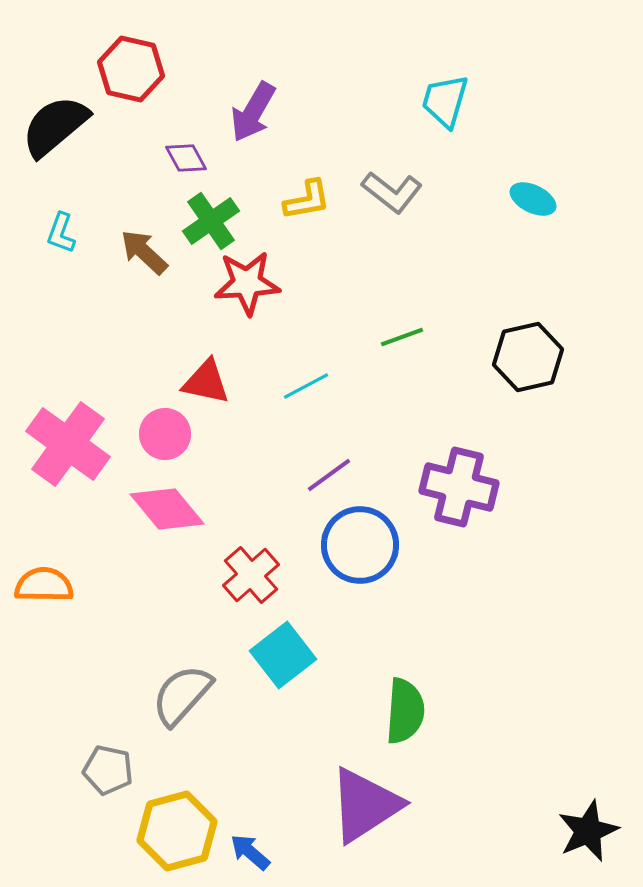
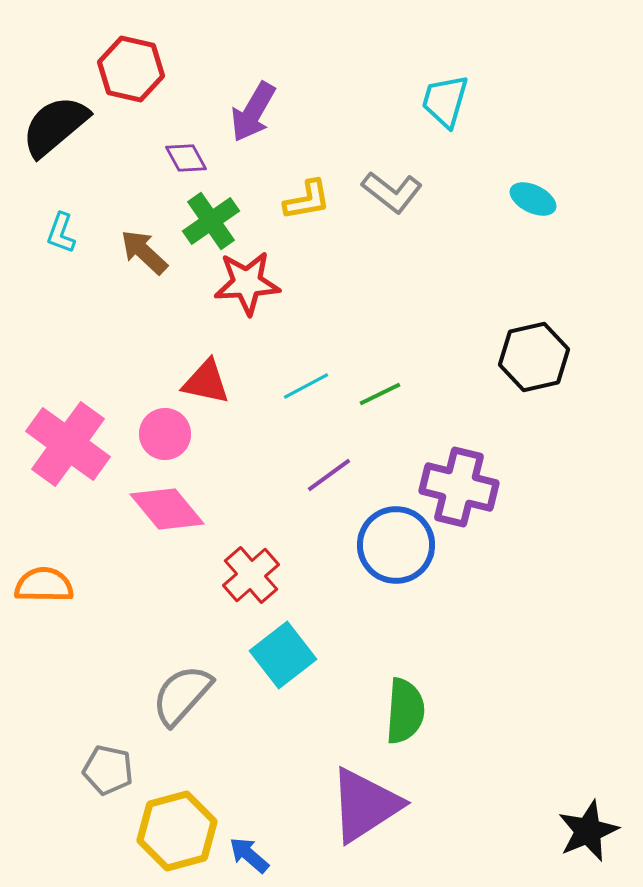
green line: moved 22 px left, 57 px down; rotated 6 degrees counterclockwise
black hexagon: moved 6 px right
blue circle: moved 36 px right
blue arrow: moved 1 px left, 3 px down
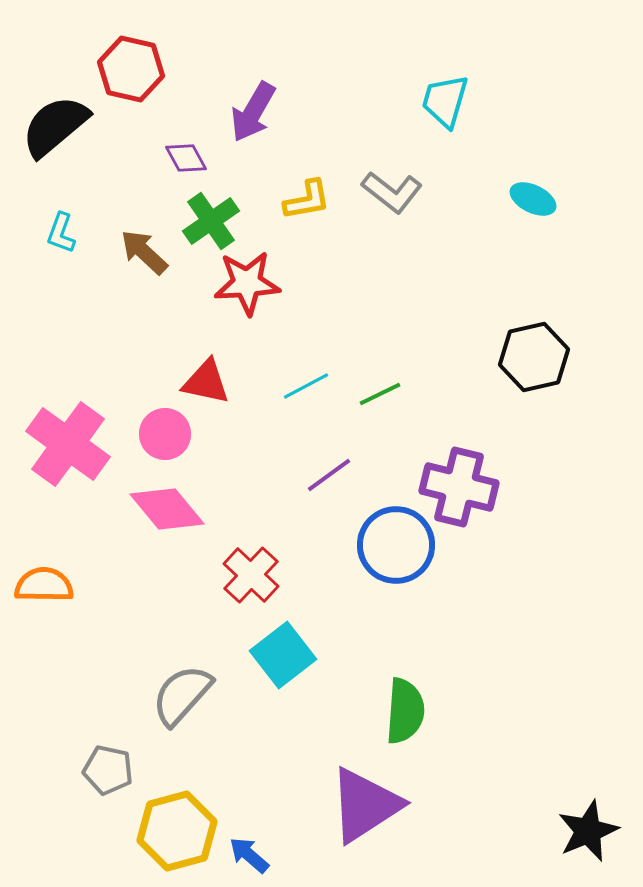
red cross: rotated 6 degrees counterclockwise
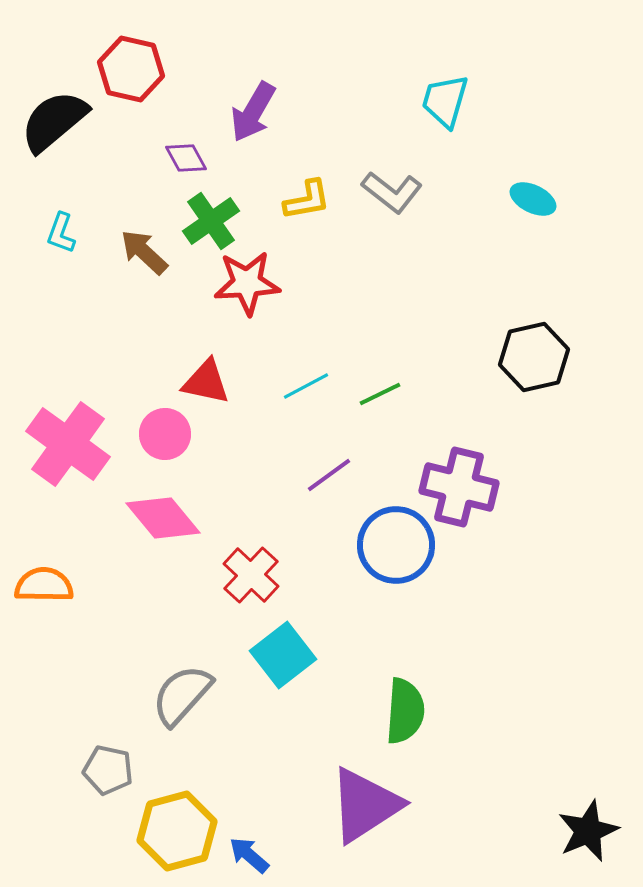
black semicircle: moved 1 px left, 5 px up
pink diamond: moved 4 px left, 9 px down
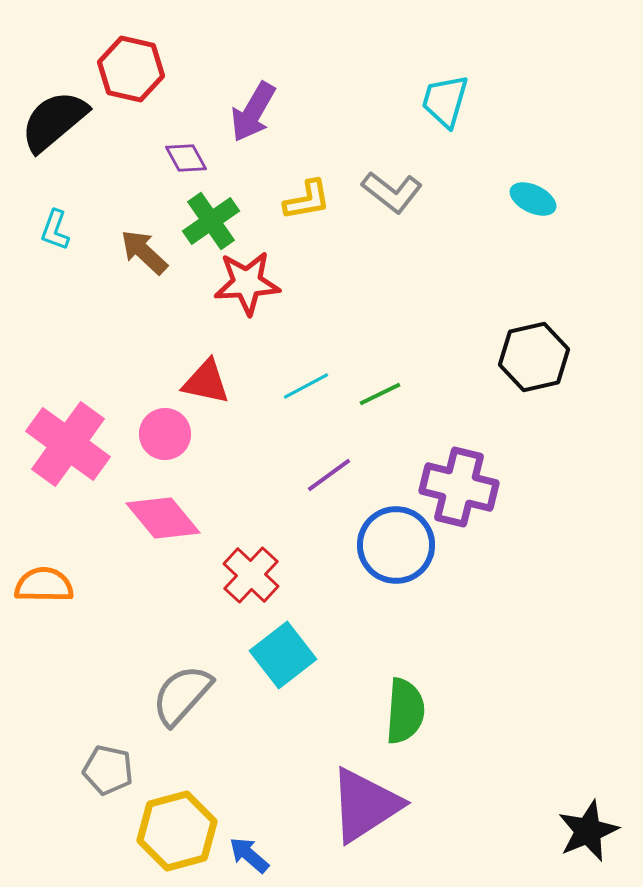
cyan L-shape: moved 6 px left, 3 px up
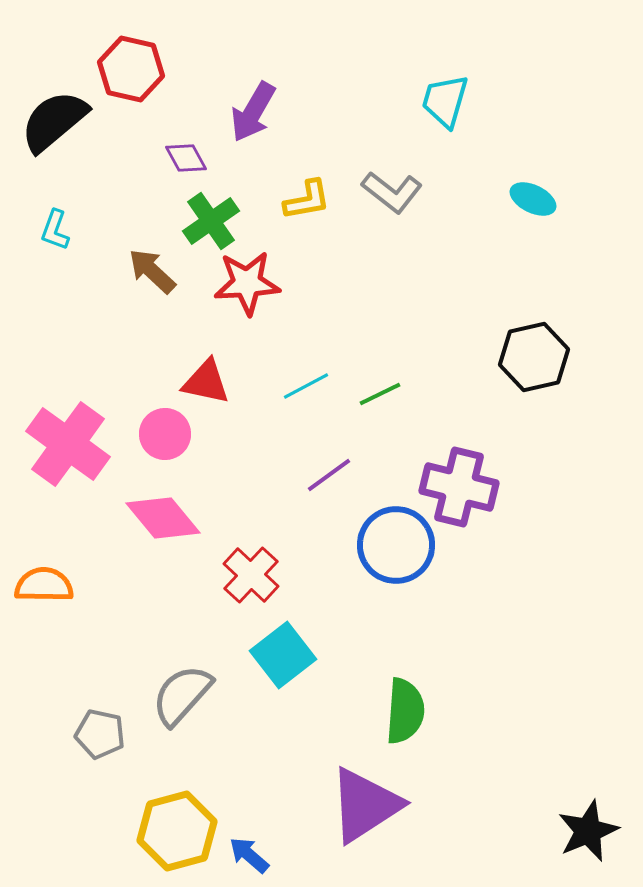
brown arrow: moved 8 px right, 19 px down
gray pentagon: moved 8 px left, 36 px up
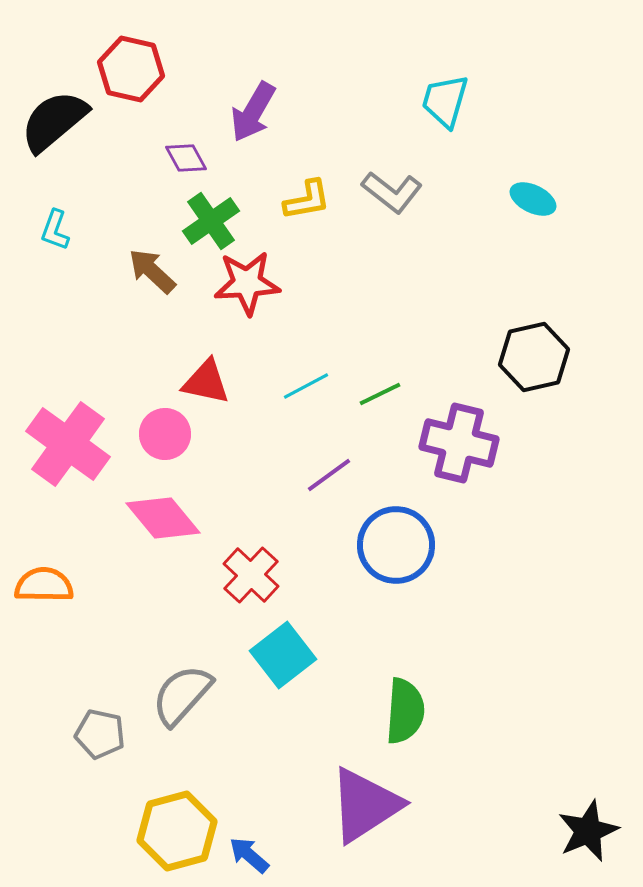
purple cross: moved 44 px up
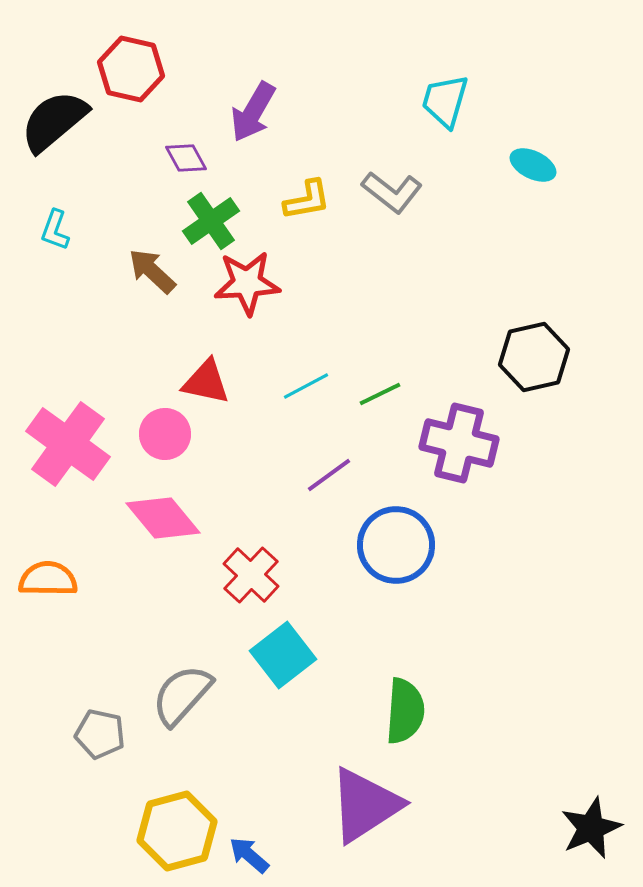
cyan ellipse: moved 34 px up
orange semicircle: moved 4 px right, 6 px up
black star: moved 3 px right, 3 px up
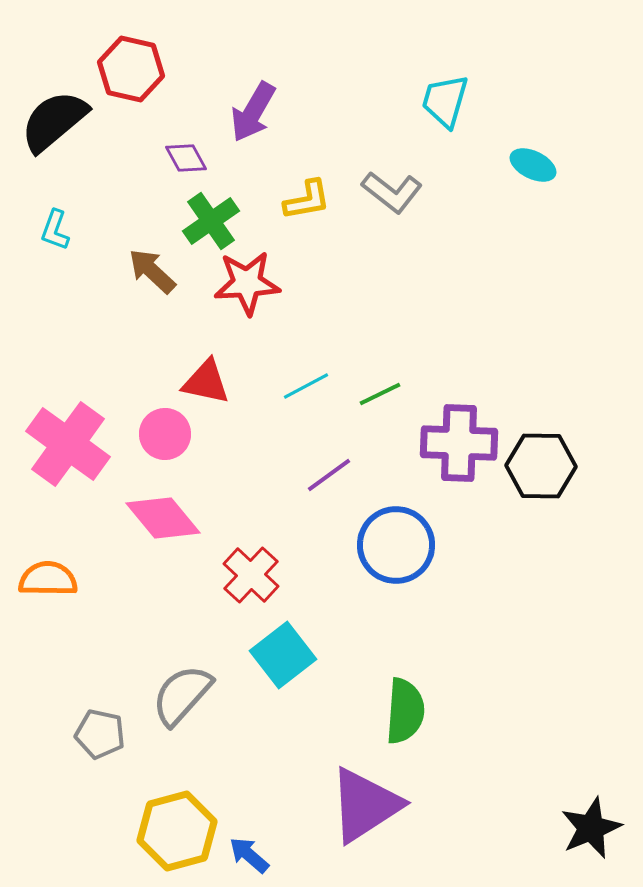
black hexagon: moved 7 px right, 109 px down; rotated 14 degrees clockwise
purple cross: rotated 12 degrees counterclockwise
